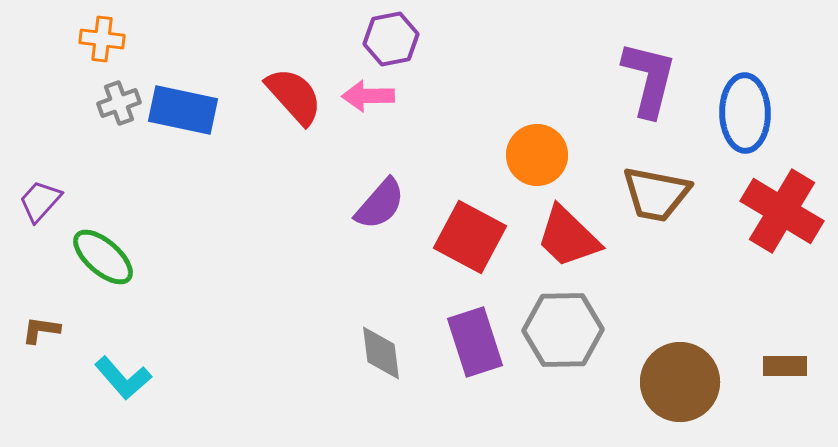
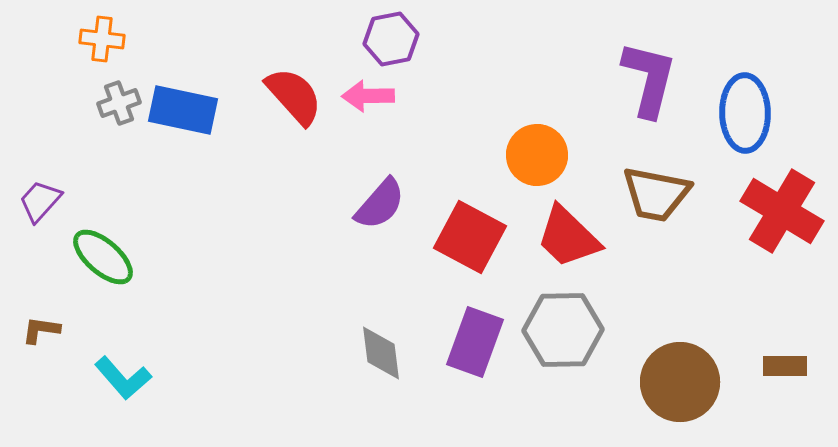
purple rectangle: rotated 38 degrees clockwise
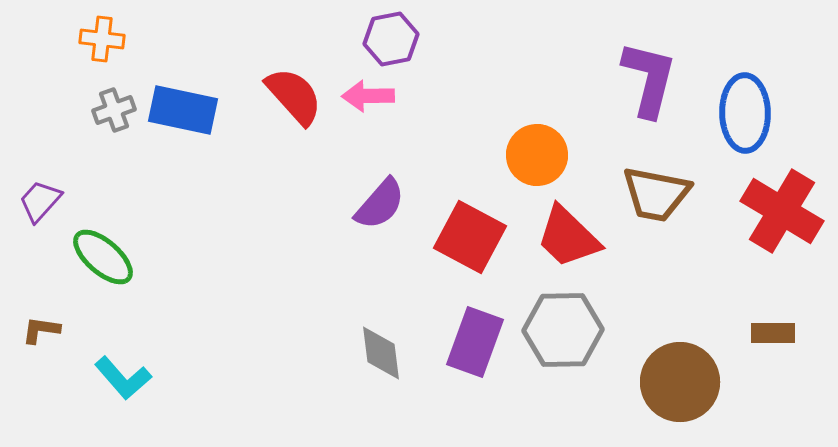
gray cross: moved 5 px left, 7 px down
brown rectangle: moved 12 px left, 33 px up
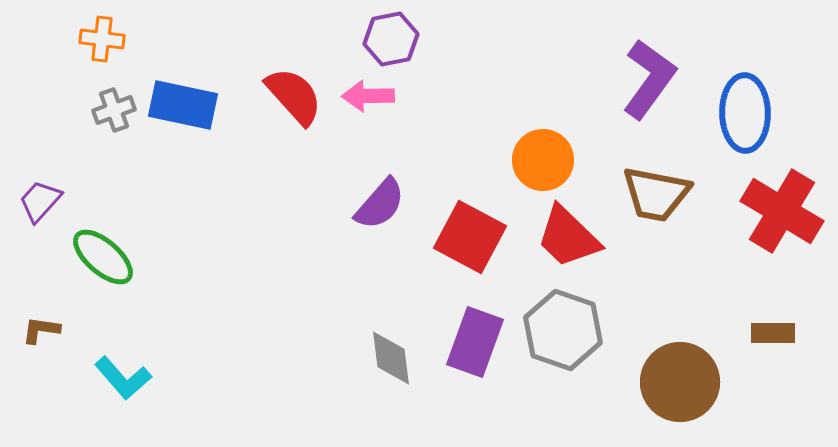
purple L-shape: rotated 22 degrees clockwise
blue rectangle: moved 5 px up
orange circle: moved 6 px right, 5 px down
gray hexagon: rotated 20 degrees clockwise
gray diamond: moved 10 px right, 5 px down
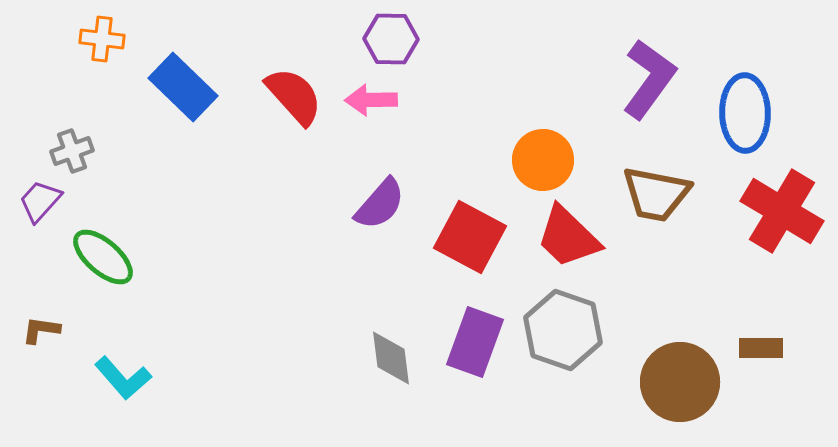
purple hexagon: rotated 12 degrees clockwise
pink arrow: moved 3 px right, 4 px down
blue rectangle: moved 18 px up; rotated 32 degrees clockwise
gray cross: moved 42 px left, 41 px down
brown rectangle: moved 12 px left, 15 px down
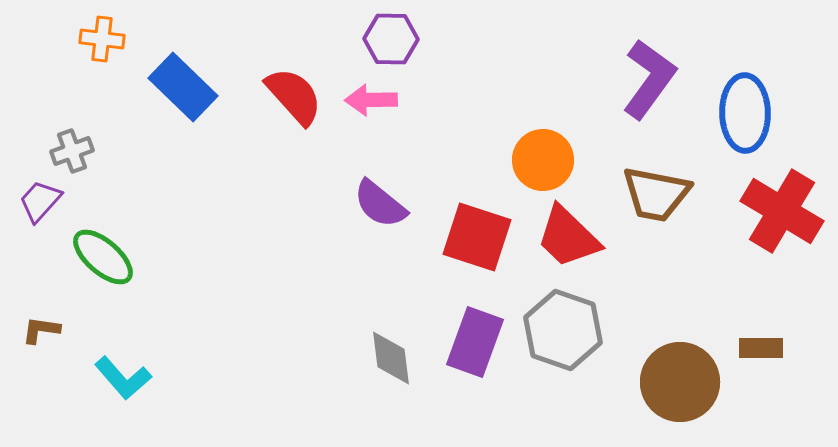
purple semicircle: rotated 88 degrees clockwise
red square: moved 7 px right; rotated 10 degrees counterclockwise
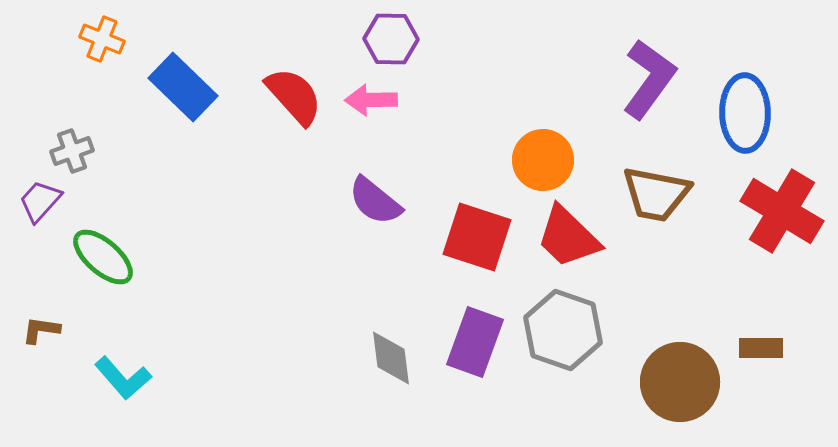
orange cross: rotated 15 degrees clockwise
purple semicircle: moved 5 px left, 3 px up
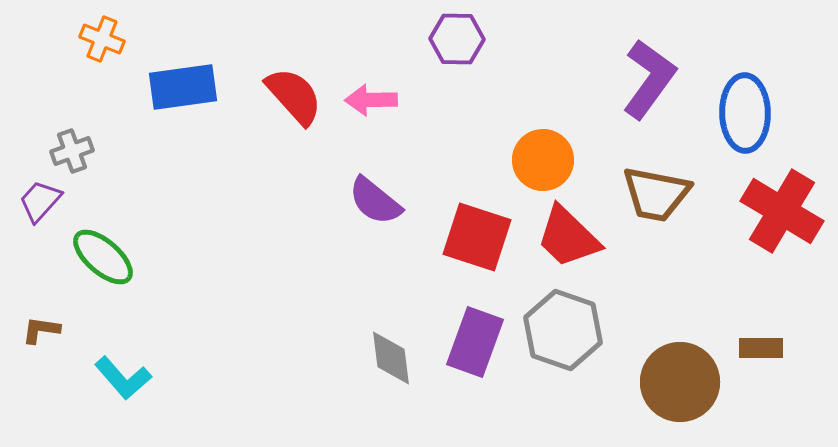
purple hexagon: moved 66 px right
blue rectangle: rotated 52 degrees counterclockwise
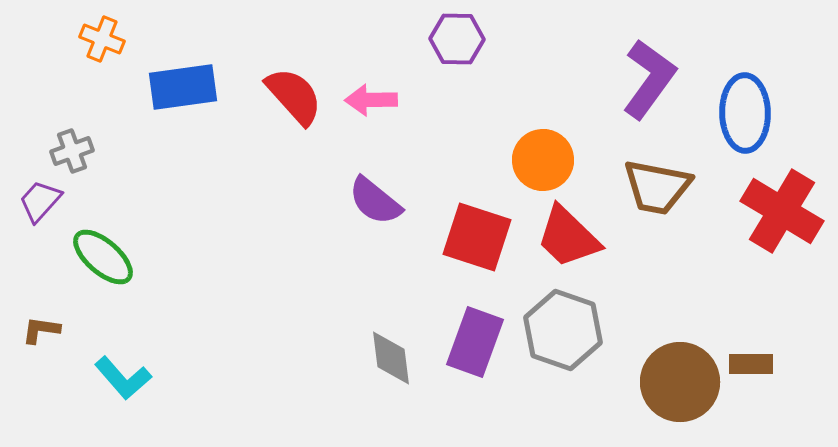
brown trapezoid: moved 1 px right, 7 px up
brown rectangle: moved 10 px left, 16 px down
